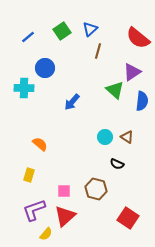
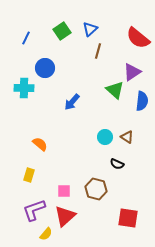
blue line: moved 2 px left, 1 px down; rotated 24 degrees counterclockwise
red square: rotated 25 degrees counterclockwise
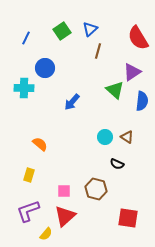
red semicircle: rotated 20 degrees clockwise
purple L-shape: moved 6 px left, 1 px down
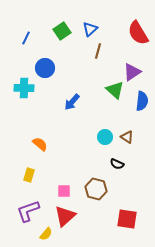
red semicircle: moved 5 px up
red square: moved 1 px left, 1 px down
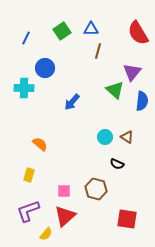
blue triangle: moved 1 px right; rotated 42 degrees clockwise
purple triangle: rotated 18 degrees counterclockwise
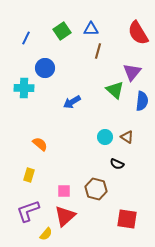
blue arrow: rotated 18 degrees clockwise
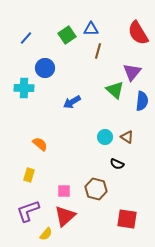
green square: moved 5 px right, 4 px down
blue line: rotated 16 degrees clockwise
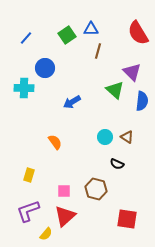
purple triangle: rotated 24 degrees counterclockwise
orange semicircle: moved 15 px right, 2 px up; rotated 14 degrees clockwise
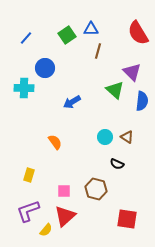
yellow semicircle: moved 4 px up
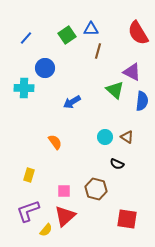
purple triangle: rotated 18 degrees counterclockwise
